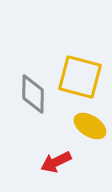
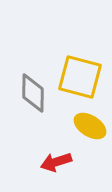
gray diamond: moved 1 px up
red arrow: rotated 8 degrees clockwise
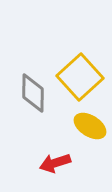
yellow square: rotated 33 degrees clockwise
red arrow: moved 1 px left, 1 px down
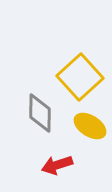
gray diamond: moved 7 px right, 20 px down
red arrow: moved 2 px right, 2 px down
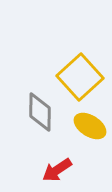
gray diamond: moved 1 px up
red arrow: moved 5 px down; rotated 16 degrees counterclockwise
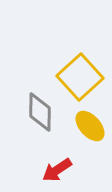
yellow ellipse: rotated 16 degrees clockwise
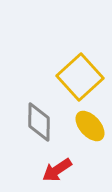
gray diamond: moved 1 px left, 10 px down
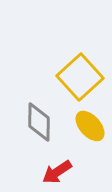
red arrow: moved 2 px down
